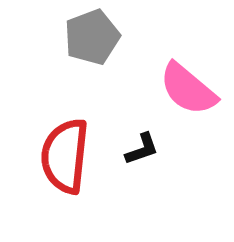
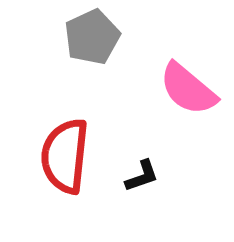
gray pentagon: rotated 4 degrees counterclockwise
black L-shape: moved 27 px down
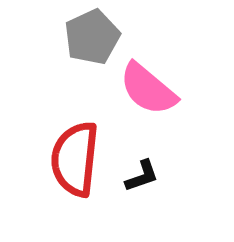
pink semicircle: moved 40 px left
red semicircle: moved 10 px right, 3 px down
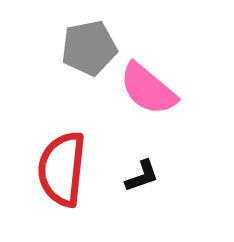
gray pentagon: moved 3 px left, 11 px down; rotated 14 degrees clockwise
red semicircle: moved 13 px left, 10 px down
